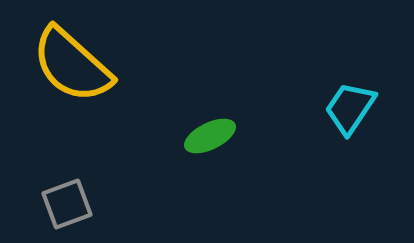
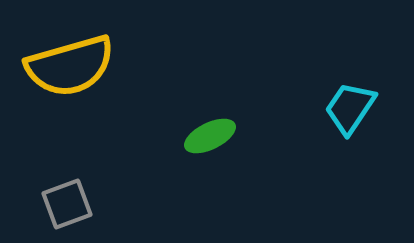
yellow semicircle: moved 2 px left, 1 px down; rotated 58 degrees counterclockwise
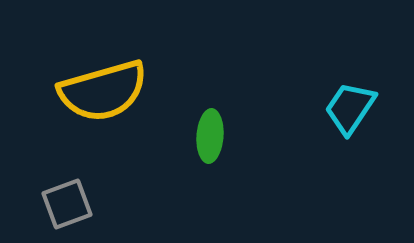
yellow semicircle: moved 33 px right, 25 px down
green ellipse: rotated 60 degrees counterclockwise
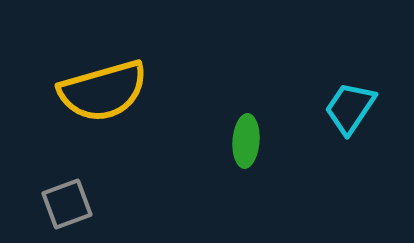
green ellipse: moved 36 px right, 5 px down
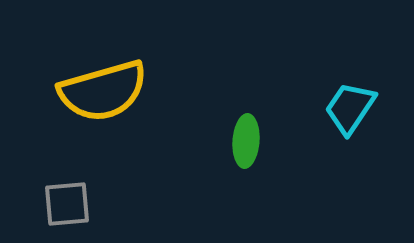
gray square: rotated 15 degrees clockwise
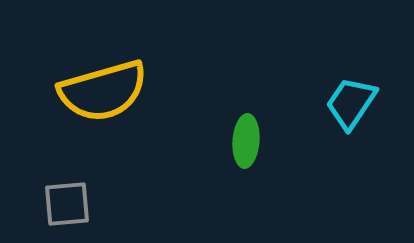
cyan trapezoid: moved 1 px right, 5 px up
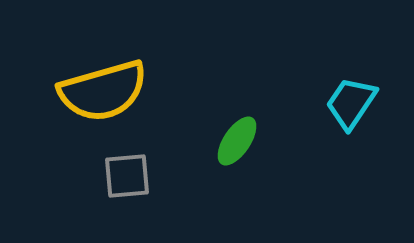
green ellipse: moved 9 px left; rotated 30 degrees clockwise
gray square: moved 60 px right, 28 px up
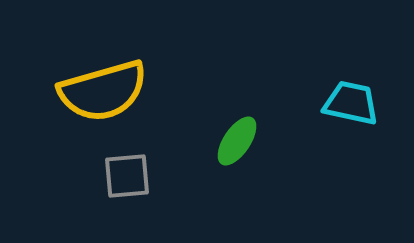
cyan trapezoid: rotated 68 degrees clockwise
